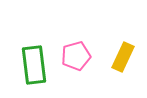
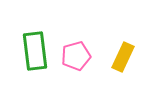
green rectangle: moved 1 px right, 14 px up
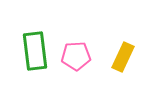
pink pentagon: rotated 12 degrees clockwise
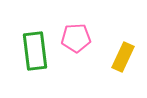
pink pentagon: moved 18 px up
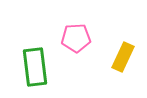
green rectangle: moved 16 px down
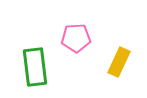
yellow rectangle: moved 4 px left, 5 px down
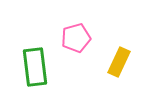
pink pentagon: rotated 12 degrees counterclockwise
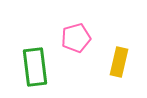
yellow rectangle: rotated 12 degrees counterclockwise
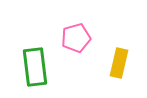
yellow rectangle: moved 1 px down
